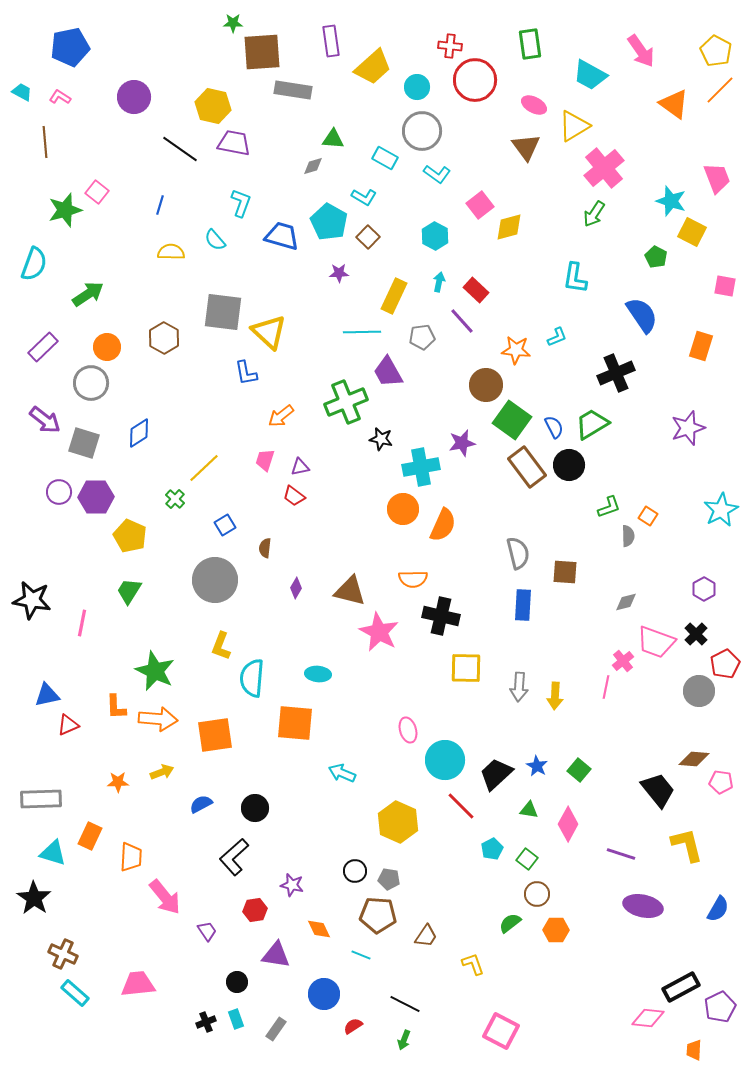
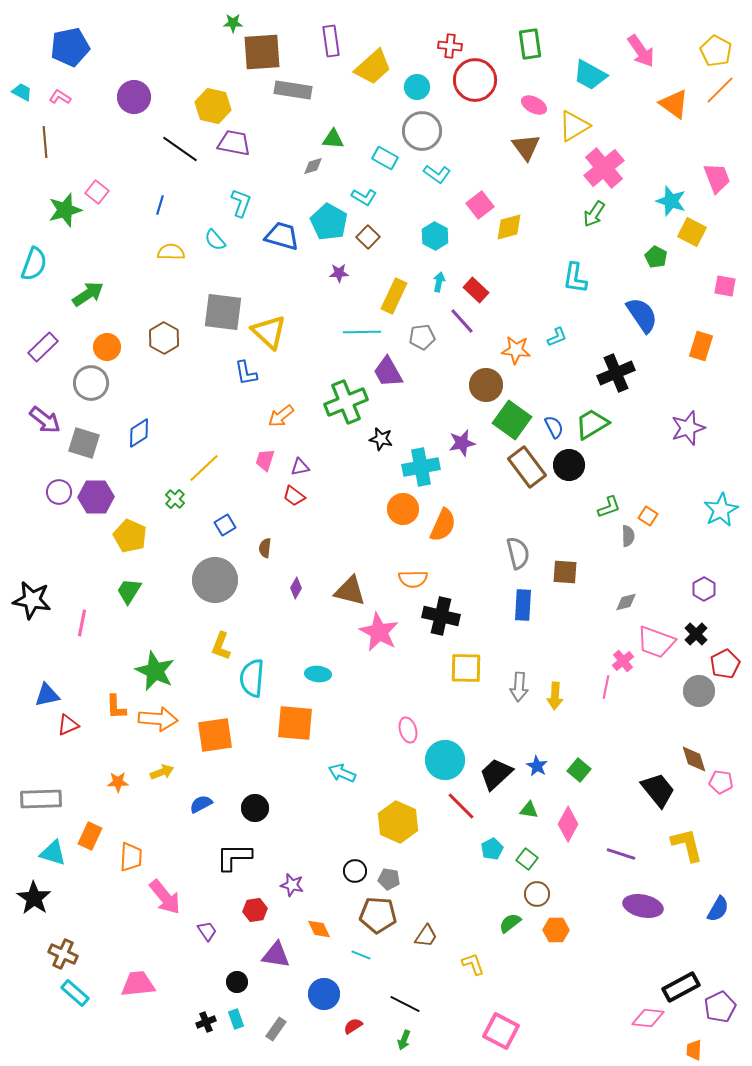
brown diamond at (694, 759): rotated 68 degrees clockwise
black L-shape at (234, 857): rotated 42 degrees clockwise
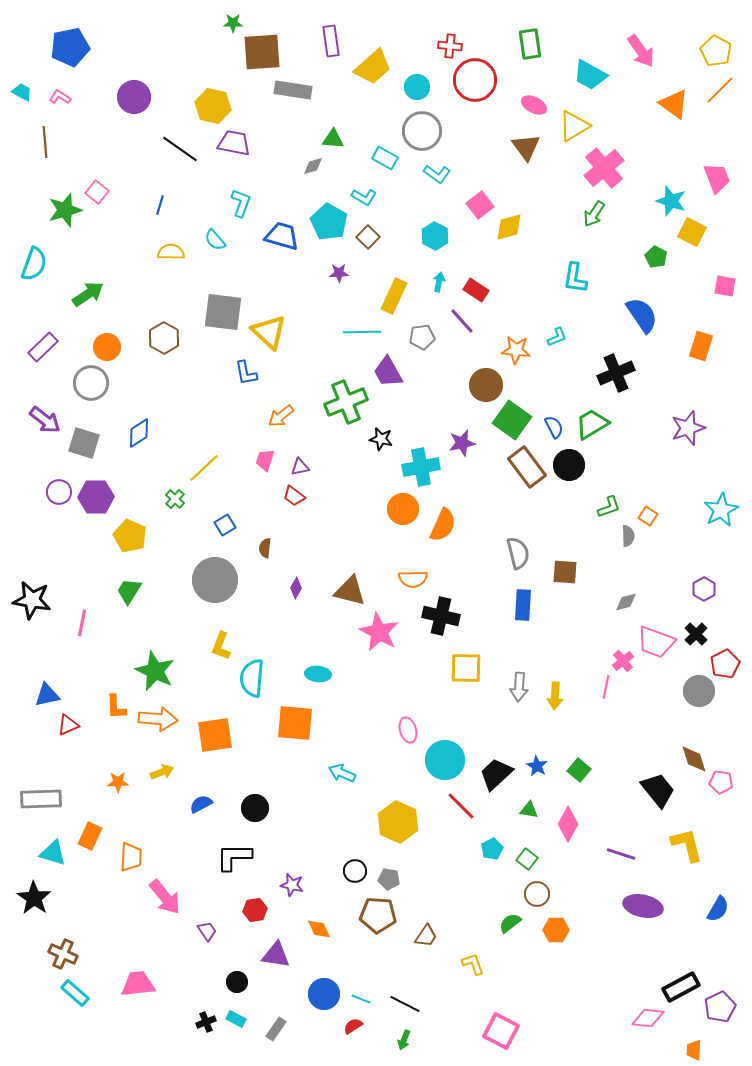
red rectangle at (476, 290): rotated 10 degrees counterclockwise
cyan line at (361, 955): moved 44 px down
cyan rectangle at (236, 1019): rotated 42 degrees counterclockwise
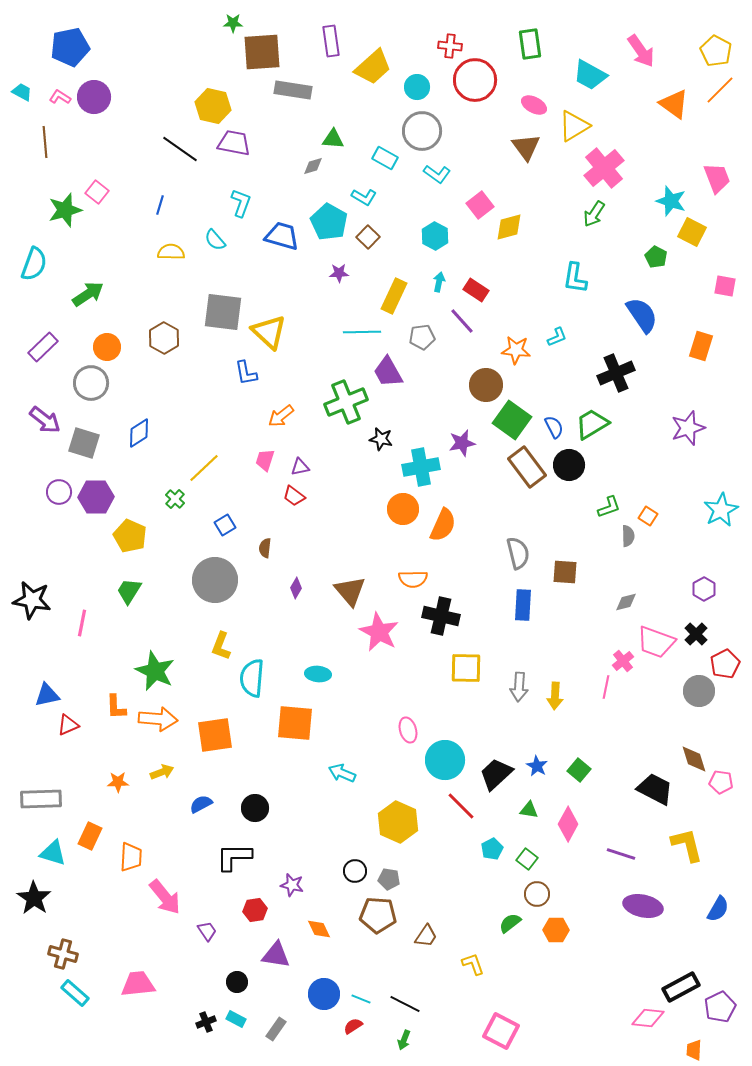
purple circle at (134, 97): moved 40 px left
brown triangle at (350, 591): rotated 36 degrees clockwise
black trapezoid at (658, 790): moved 3 px left, 1 px up; rotated 24 degrees counterclockwise
brown cross at (63, 954): rotated 8 degrees counterclockwise
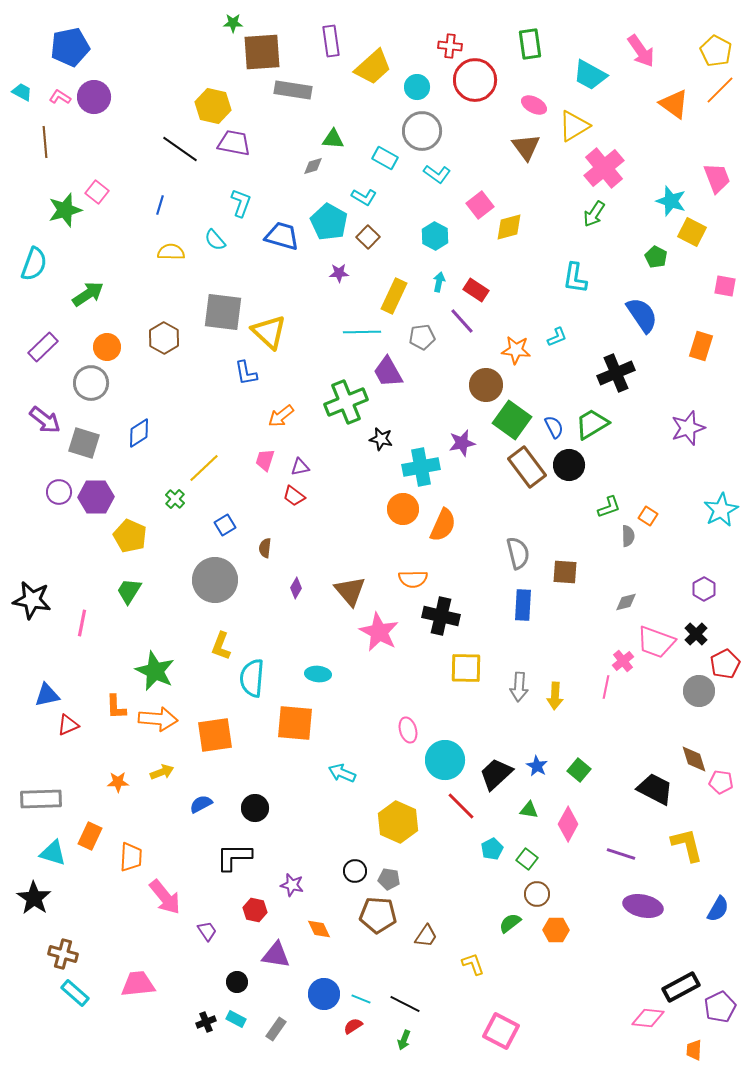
red hexagon at (255, 910): rotated 20 degrees clockwise
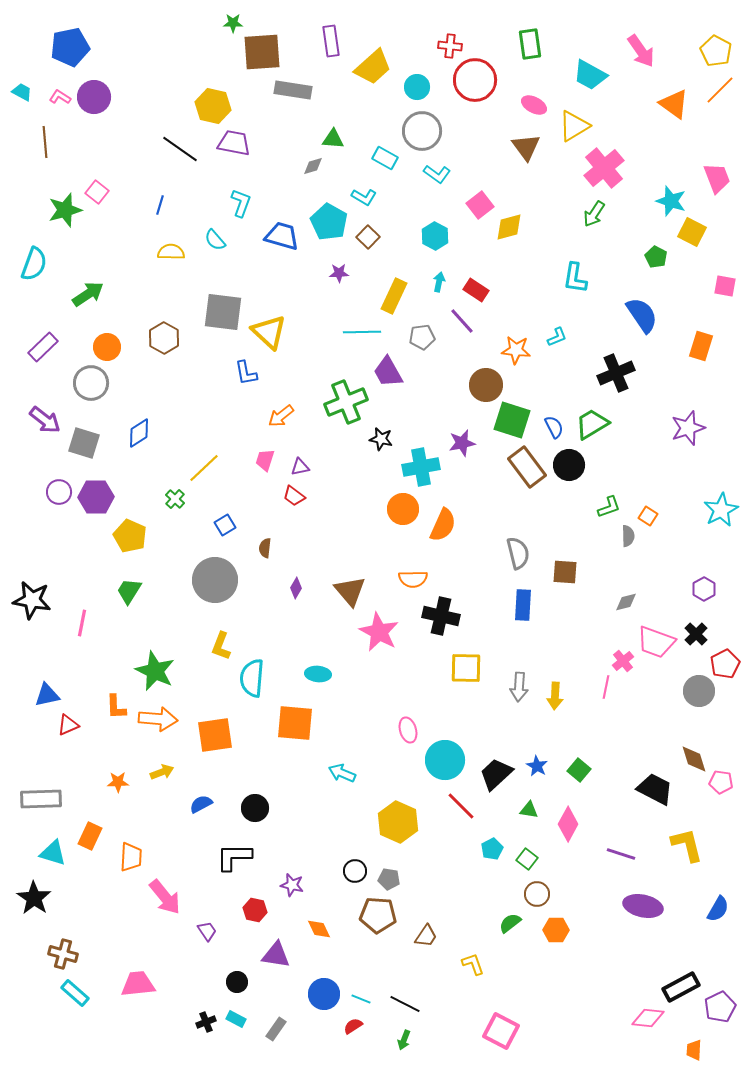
green square at (512, 420): rotated 18 degrees counterclockwise
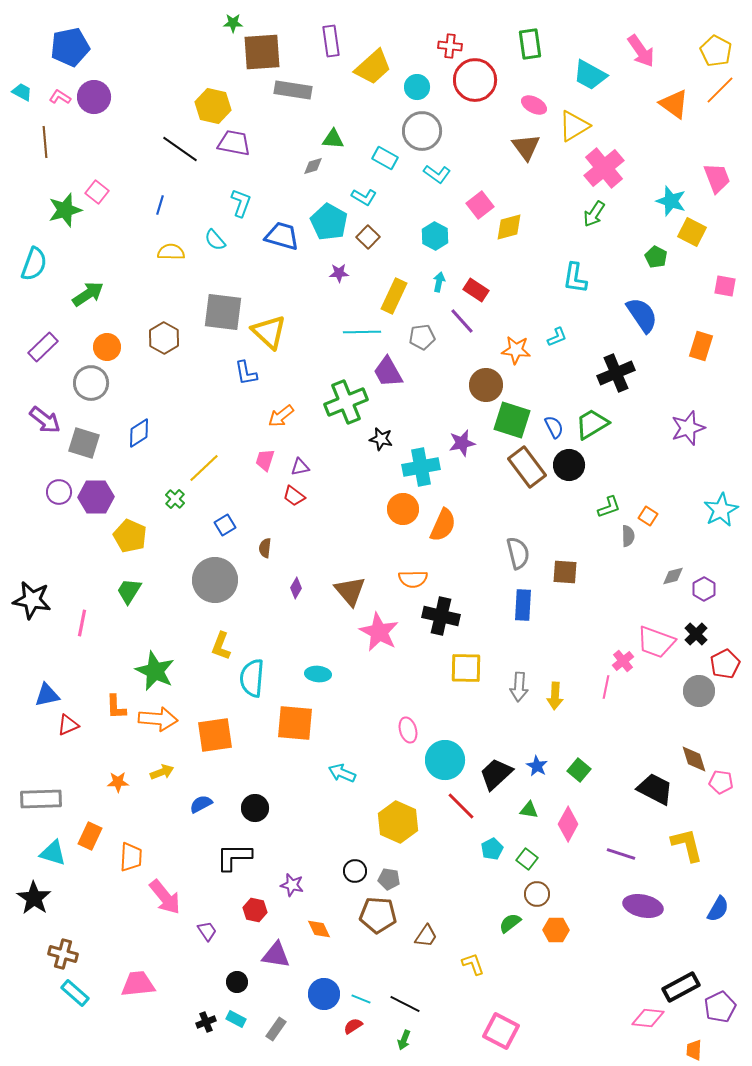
gray diamond at (626, 602): moved 47 px right, 26 px up
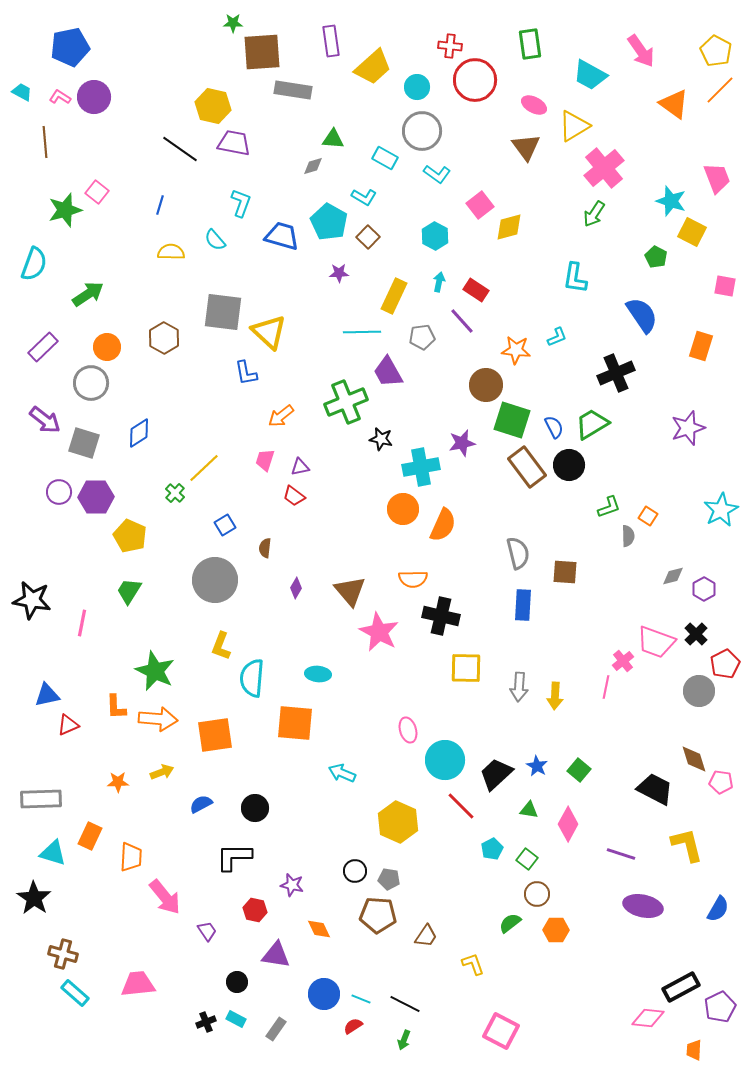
green cross at (175, 499): moved 6 px up
